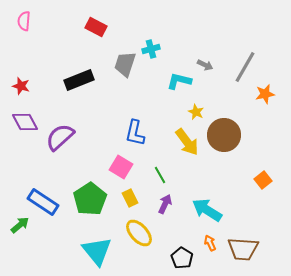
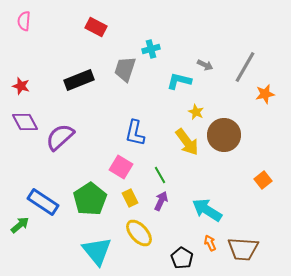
gray trapezoid: moved 5 px down
purple arrow: moved 4 px left, 3 px up
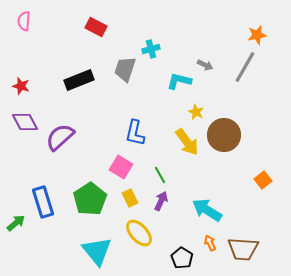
orange star: moved 8 px left, 59 px up
blue rectangle: rotated 40 degrees clockwise
green arrow: moved 4 px left, 2 px up
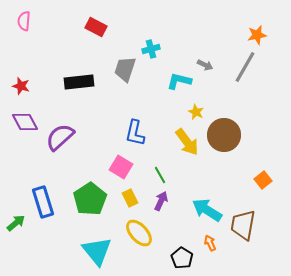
black rectangle: moved 2 px down; rotated 16 degrees clockwise
brown trapezoid: moved 24 px up; rotated 96 degrees clockwise
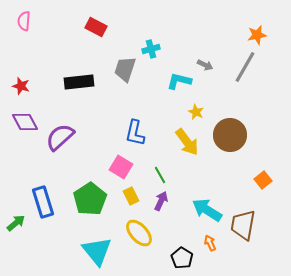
brown circle: moved 6 px right
yellow rectangle: moved 1 px right, 2 px up
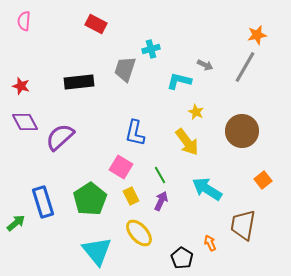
red rectangle: moved 3 px up
brown circle: moved 12 px right, 4 px up
cyan arrow: moved 21 px up
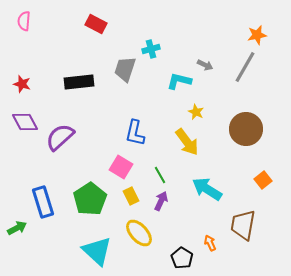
red star: moved 1 px right, 2 px up
brown circle: moved 4 px right, 2 px up
green arrow: moved 1 px right, 5 px down; rotated 12 degrees clockwise
cyan triangle: rotated 8 degrees counterclockwise
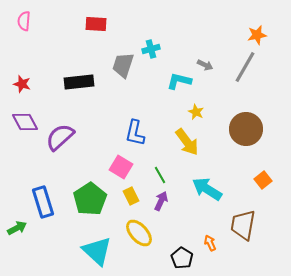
red rectangle: rotated 25 degrees counterclockwise
gray trapezoid: moved 2 px left, 4 px up
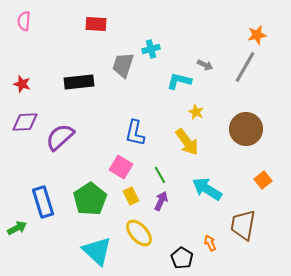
purple diamond: rotated 64 degrees counterclockwise
